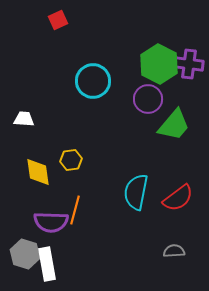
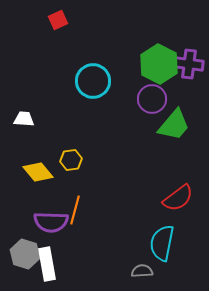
purple circle: moved 4 px right
yellow diamond: rotated 32 degrees counterclockwise
cyan semicircle: moved 26 px right, 51 px down
gray semicircle: moved 32 px left, 20 px down
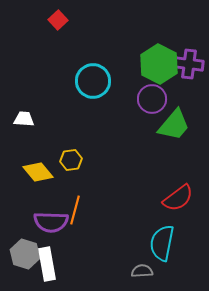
red square: rotated 18 degrees counterclockwise
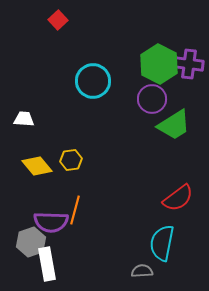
green trapezoid: rotated 18 degrees clockwise
yellow diamond: moved 1 px left, 6 px up
gray hexagon: moved 6 px right, 12 px up; rotated 24 degrees clockwise
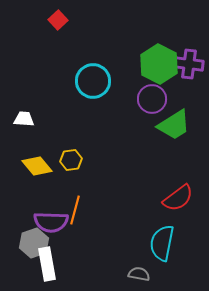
gray hexagon: moved 3 px right, 1 px down
gray semicircle: moved 3 px left, 3 px down; rotated 15 degrees clockwise
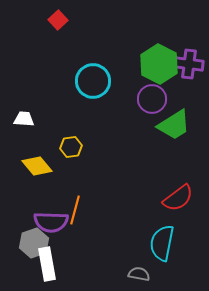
yellow hexagon: moved 13 px up
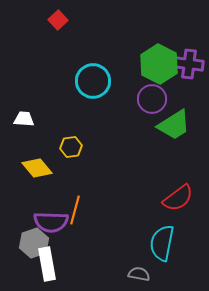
yellow diamond: moved 2 px down
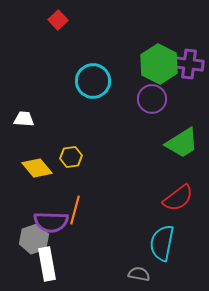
green trapezoid: moved 8 px right, 18 px down
yellow hexagon: moved 10 px down
gray hexagon: moved 4 px up
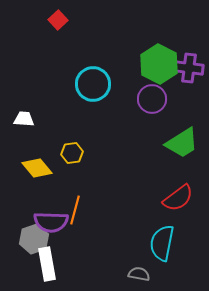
purple cross: moved 4 px down
cyan circle: moved 3 px down
yellow hexagon: moved 1 px right, 4 px up
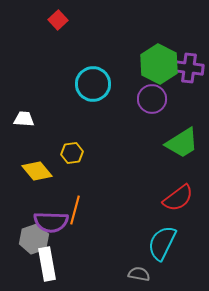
yellow diamond: moved 3 px down
cyan semicircle: rotated 15 degrees clockwise
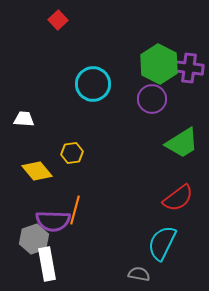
purple semicircle: moved 2 px right, 1 px up
